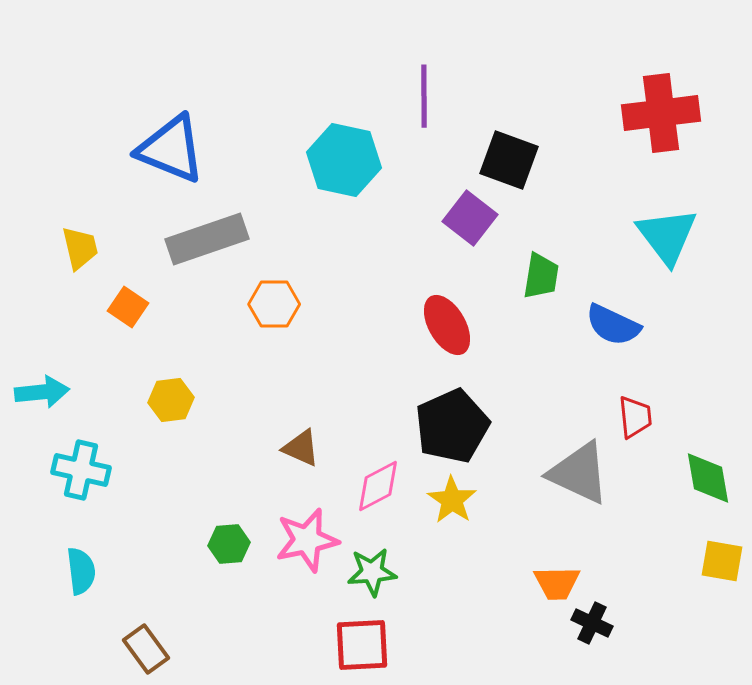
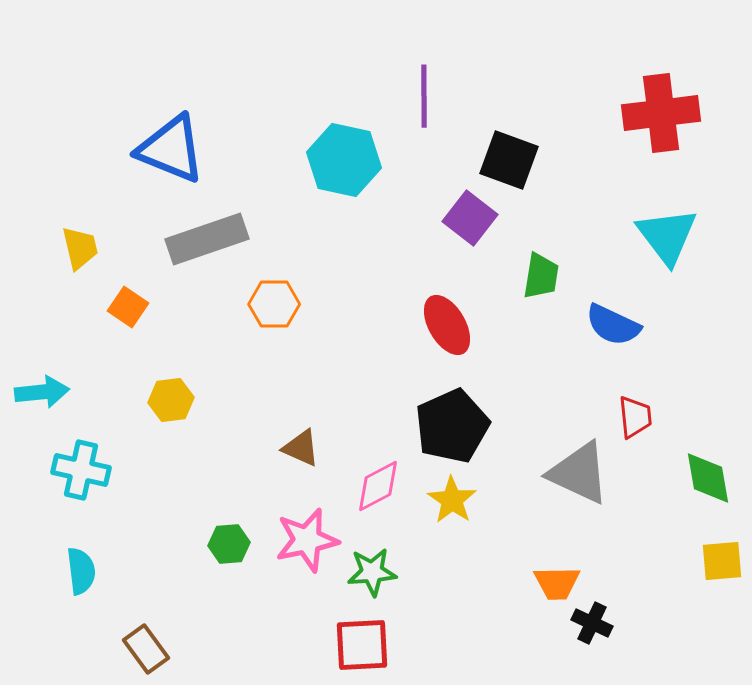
yellow square: rotated 15 degrees counterclockwise
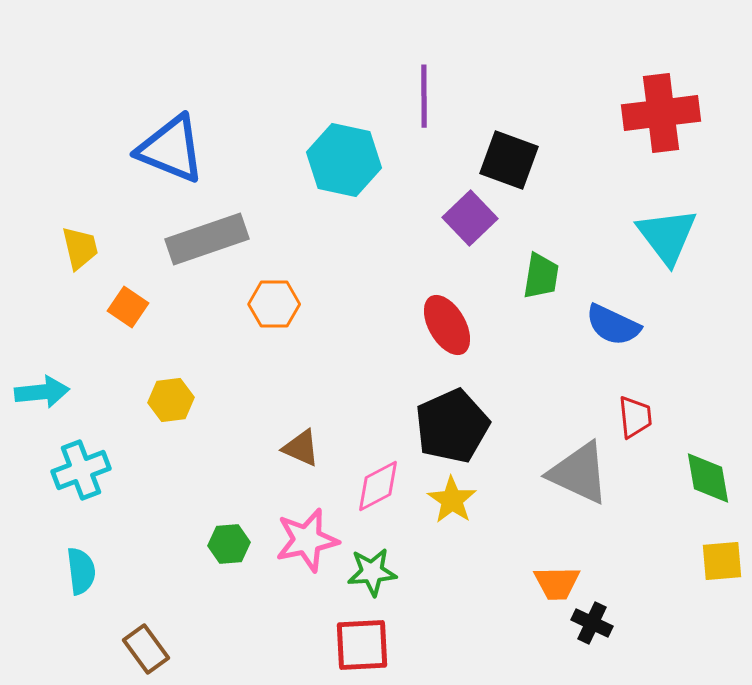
purple square: rotated 8 degrees clockwise
cyan cross: rotated 34 degrees counterclockwise
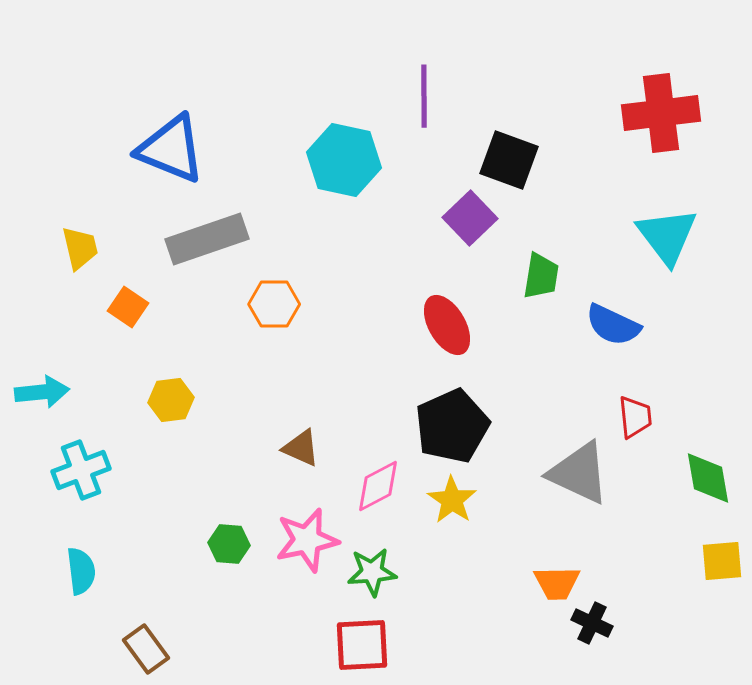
green hexagon: rotated 9 degrees clockwise
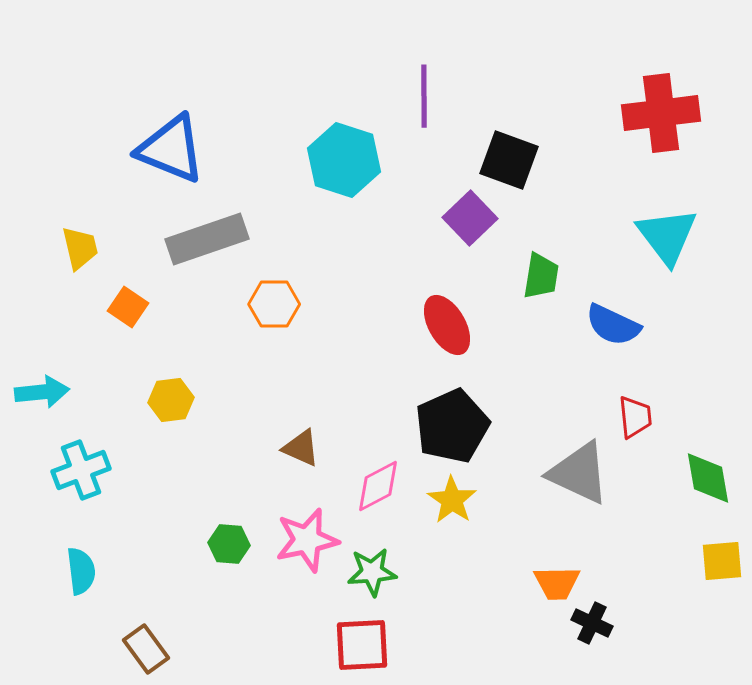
cyan hexagon: rotated 6 degrees clockwise
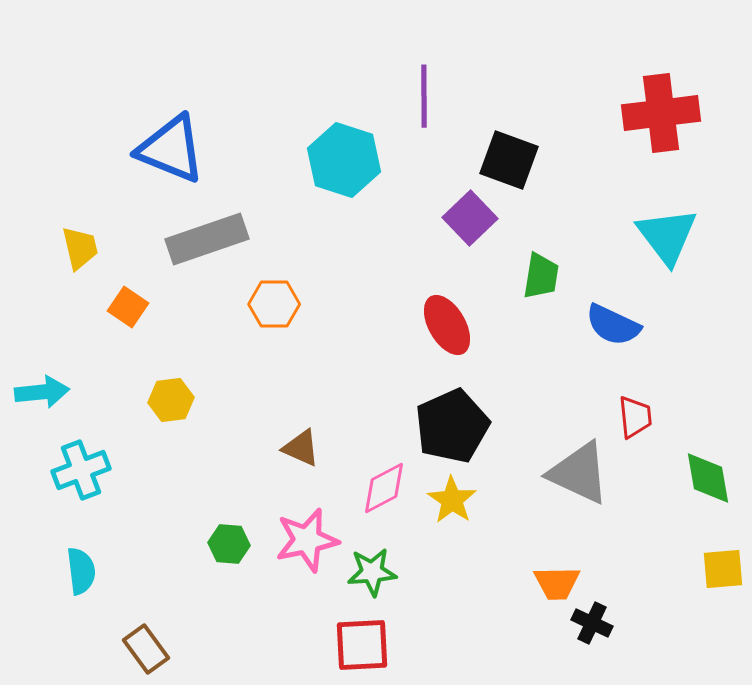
pink diamond: moved 6 px right, 2 px down
yellow square: moved 1 px right, 8 px down
